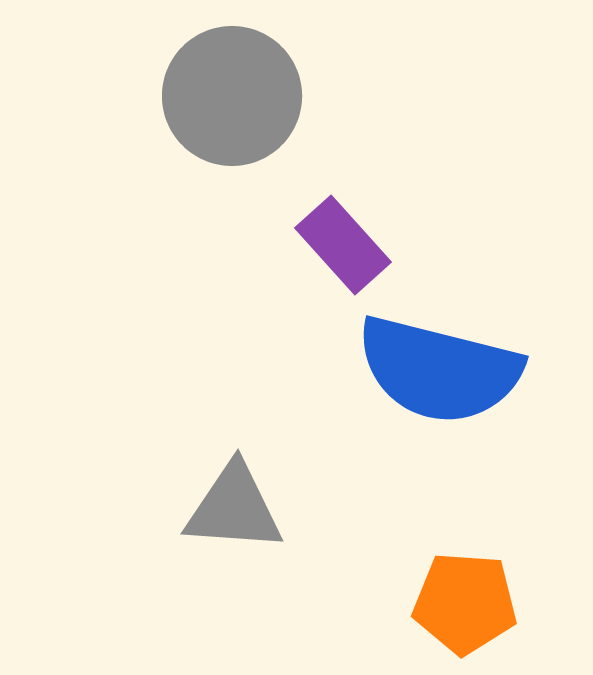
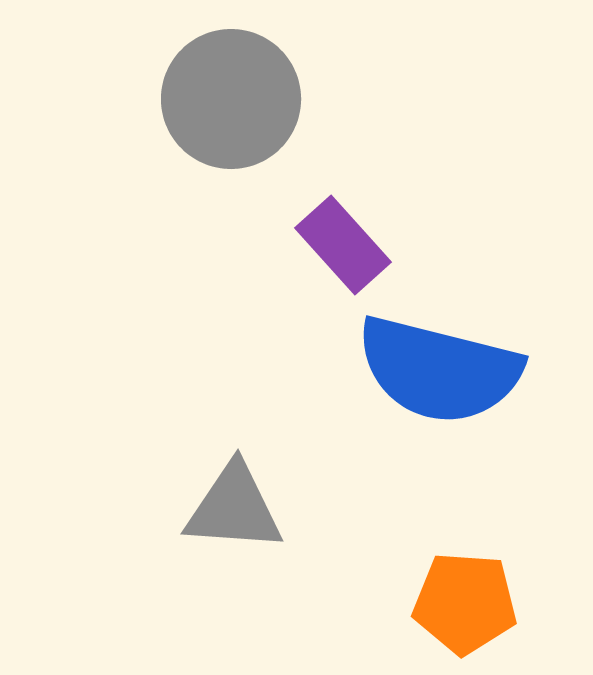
gray circle: moved 1 px left, 3 px down
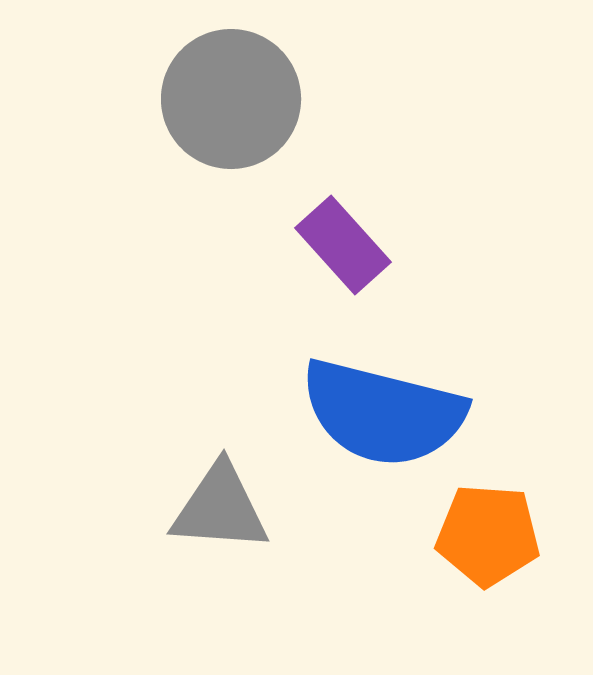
blue semicircle: moved 56 px left, 43 px down
gray triangle: moved 14 px left
orange pentagon: moved 23 px right, 68 px up
